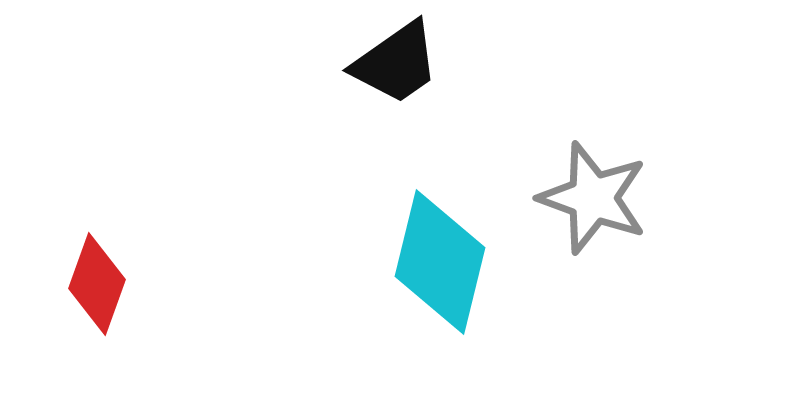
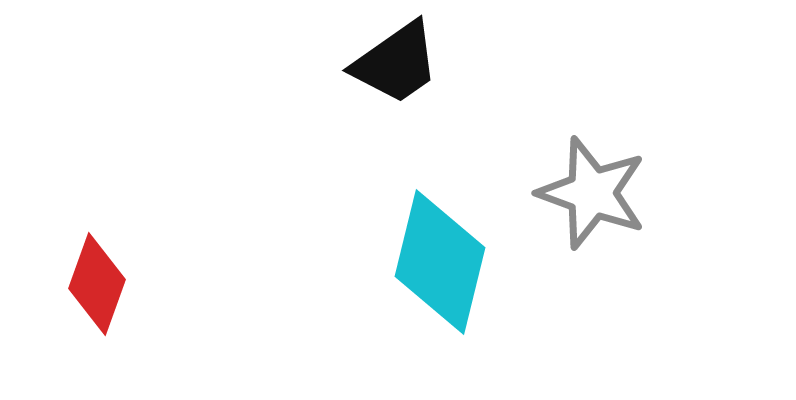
gray star: moved 1 px left, 5 px up
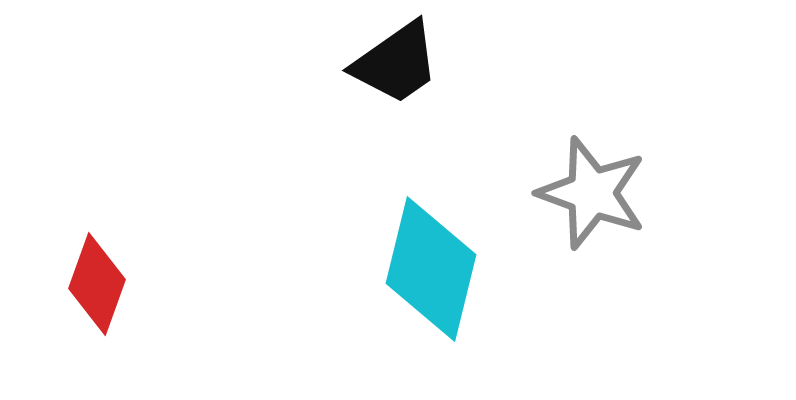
cyan diamond: moved 9 px left, 7 px down
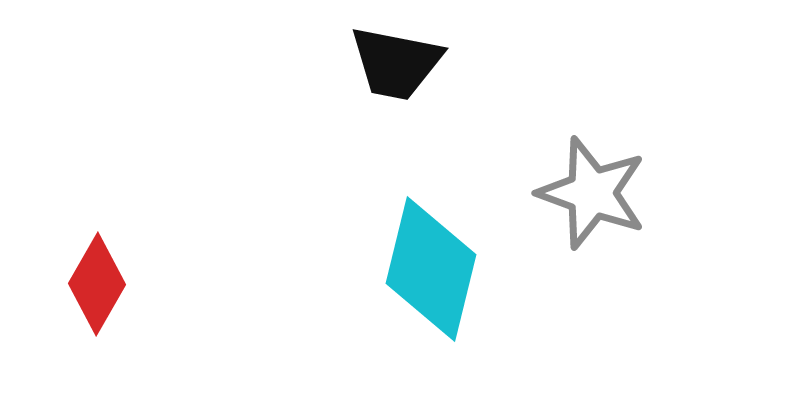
black trapezoid: rotated 46 degrees clockwise
red diamond: rotated 10 degrees clockwise
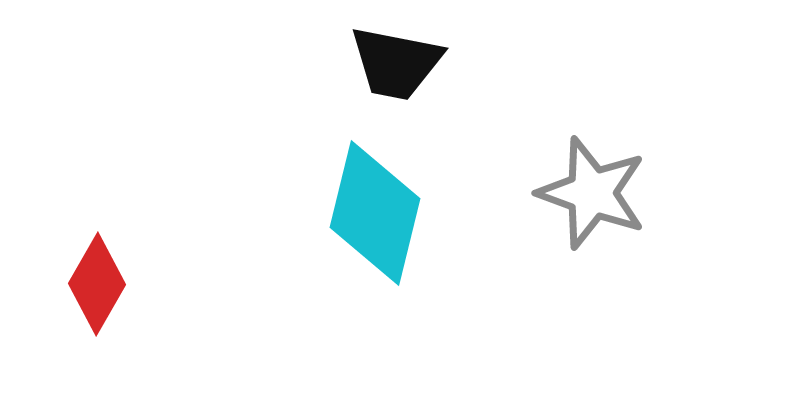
cyan diamond: moved 56 px left, 56 px up
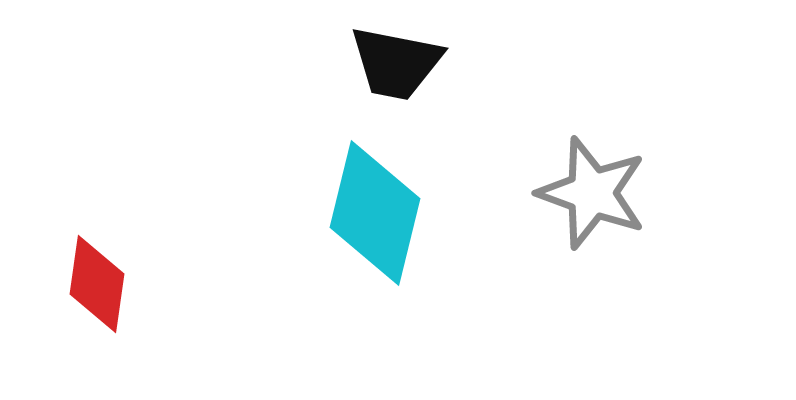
red diamond: rotated 22 degrees counterclockwise
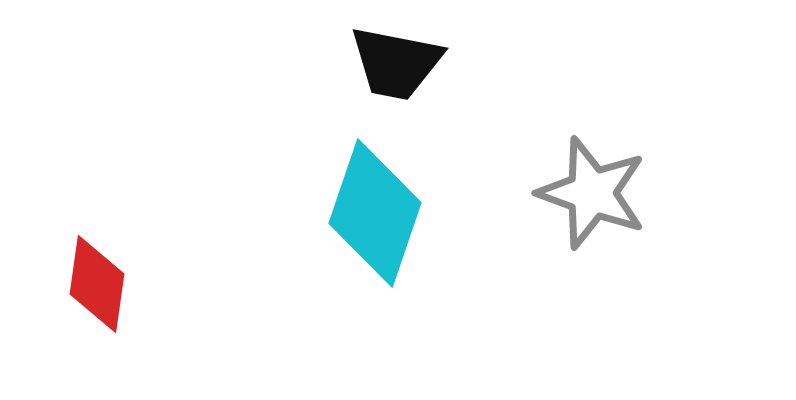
cyan diamond: rotated 5 degrees clockwise
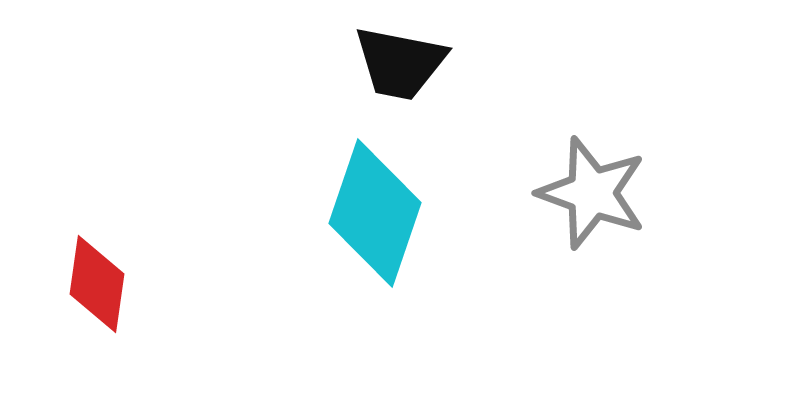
black trapezoid: moved 4 px right
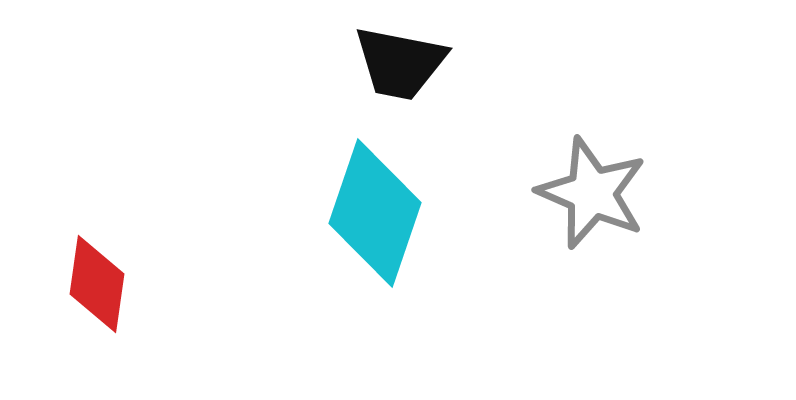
gray star: rotated 3 degrees clockwise
